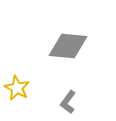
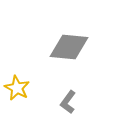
gray diamond: moved 1 px right, 1 px down
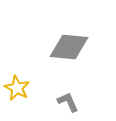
gray L-shape: rotated 120 degrees clockwise
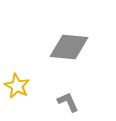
yellow star: moved 2 px up
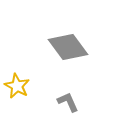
gray diamond: moved 1 px left; rotated 48 degrees clockwise
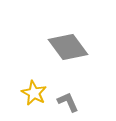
yellow star: moved 17 px right, 7 px down
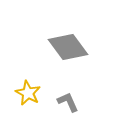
yellow star: moved 6 px left
